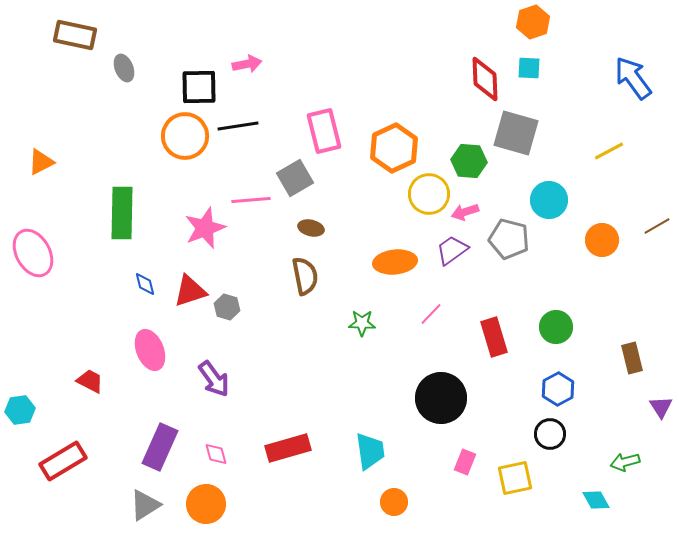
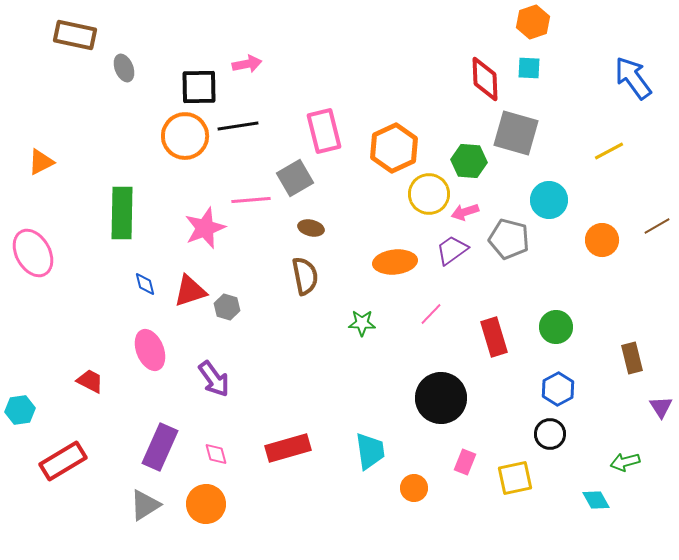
orange circle at (394, 502): moved 20 px right, 14 px up
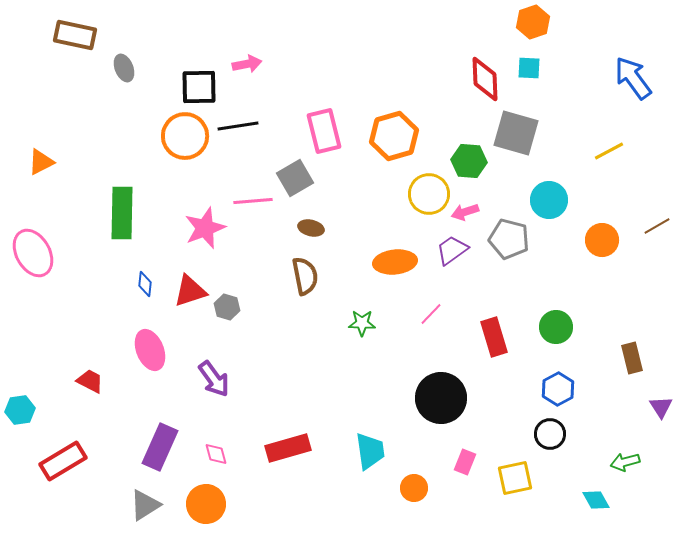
orange hexagon at (394, 148): moved 12 px up; rotated 9 degrees clockwise
pink line at (251, 200): moved 2 px right, 1 px down
blue diamond at (145, 284): rotated 20 degrees clockwise
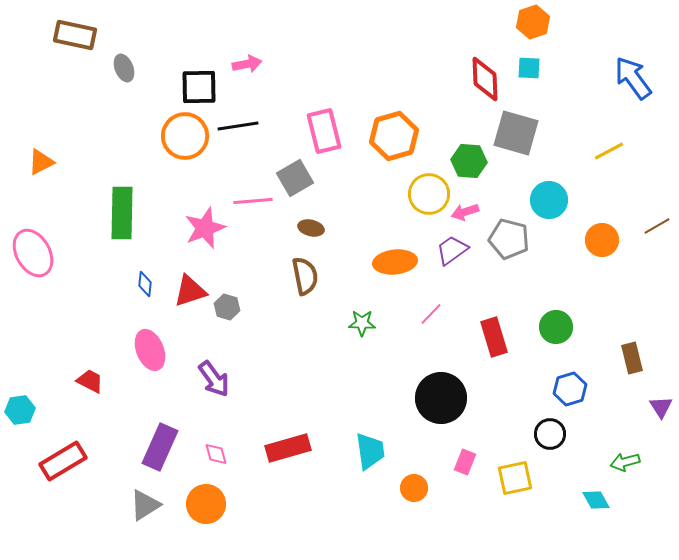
blue hexagon at (558, 389): moved 12 px right; rotated 12 degrees clockwise
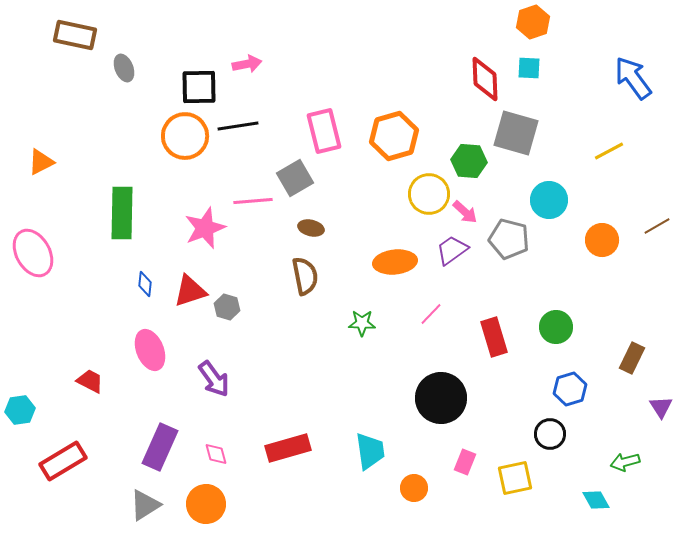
pink arrow at (465, 212): rotated 120 degrees counterclockwise
brown rectangle at (632, 358): rotated 40 degrees clockwise
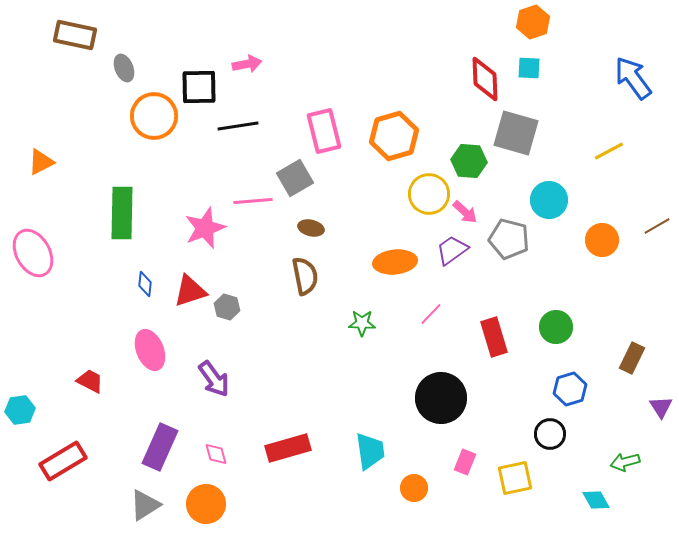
orange circle at (185, 136): moved 31 px left, 20 px up
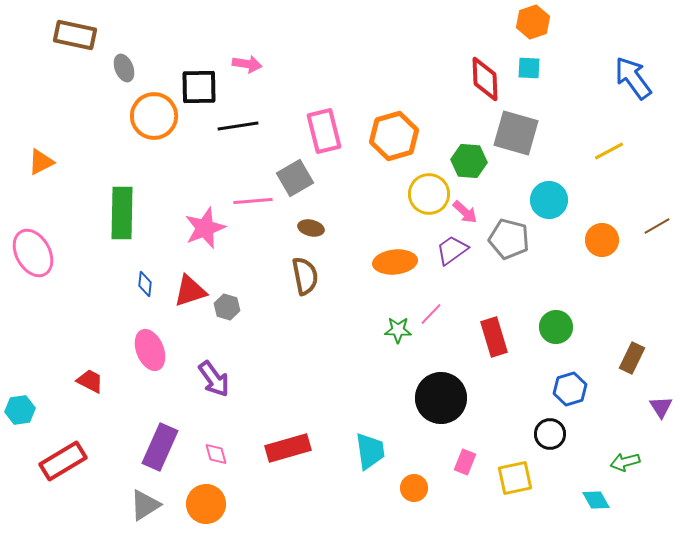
pink arrow at (247, 64): rotated 20 degrees clockwise
green star at (362, 323): moved 36 px right, 7 px down
